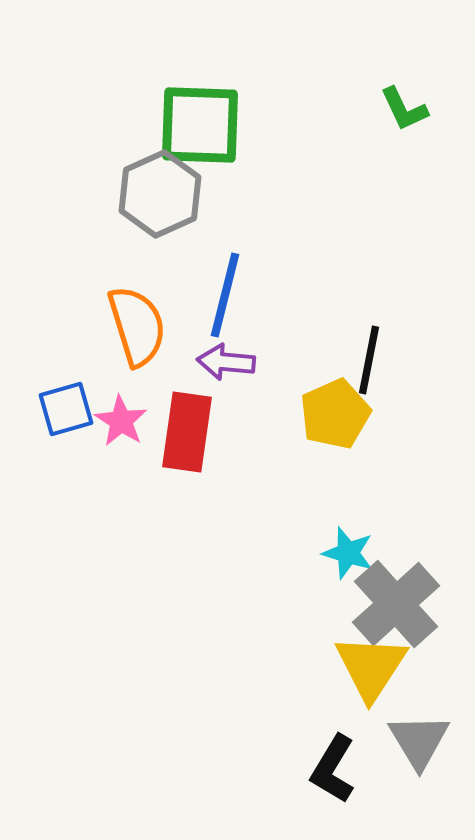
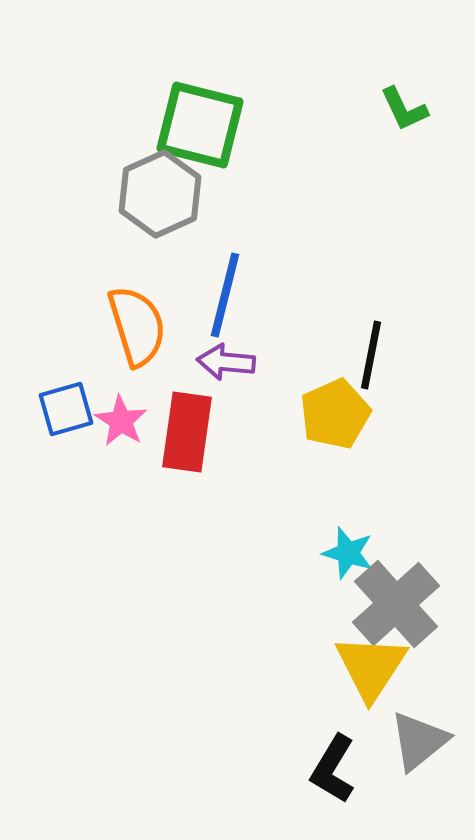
green square: rotated 12 degrees clockwise
black line: moved 2 px right, 5 px up
gray triangle: rotated 22 degrees clockwise
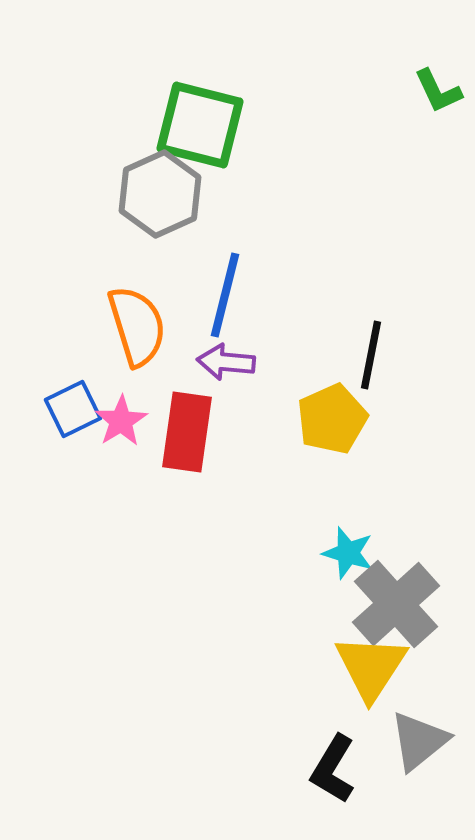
green L-shape: moved 34 px right, 18 px up
blue square: moved 7 px right; rotated 10 degrees counterclockwise
yellow pentagon: moved 3 px left, 5 px down
pink star: rotated 8 degrees clockwise
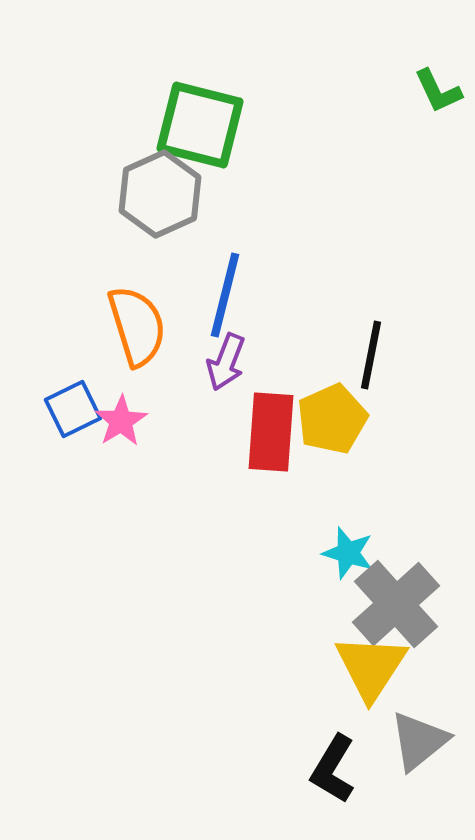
purple arrow: rotated 74 degrees counterclockwise
red rectangle: moved 84 px right; rotated 4 degrees counterclockwise
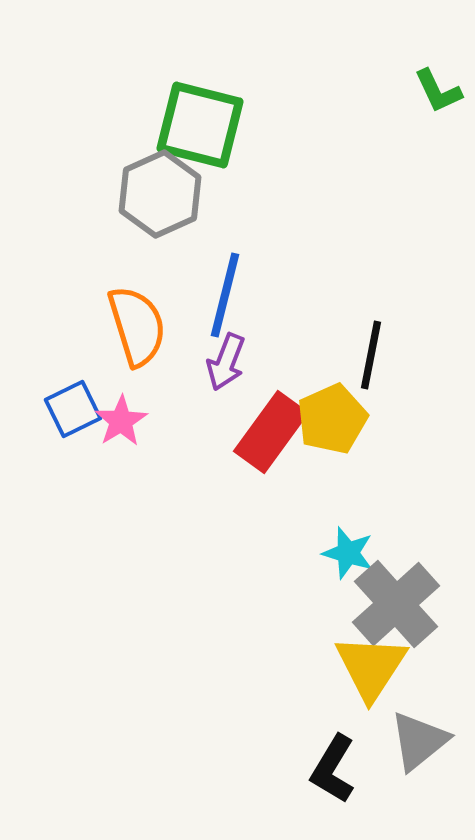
red rectangle: rotated 32 degrees clockwise
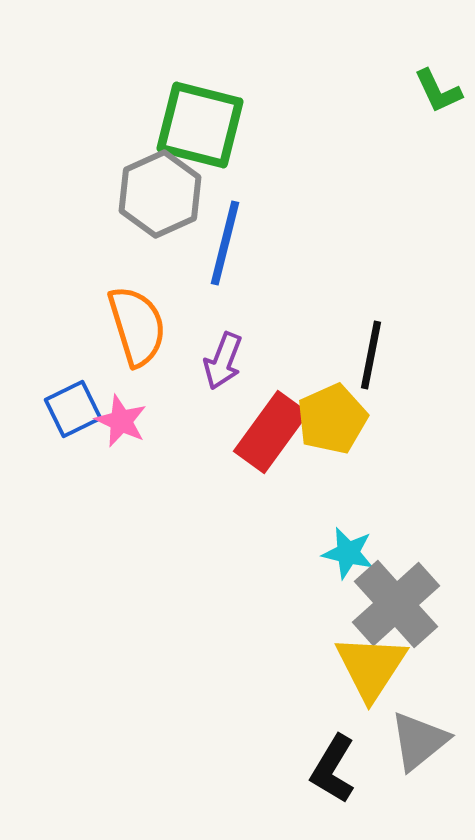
blue line: moved 52 px up
purple arrow: moved 3 px left, 1 px up
pink star: rotated 16 degrees counterclockwise
cyan star: rotated 4 degrees counterclockwise
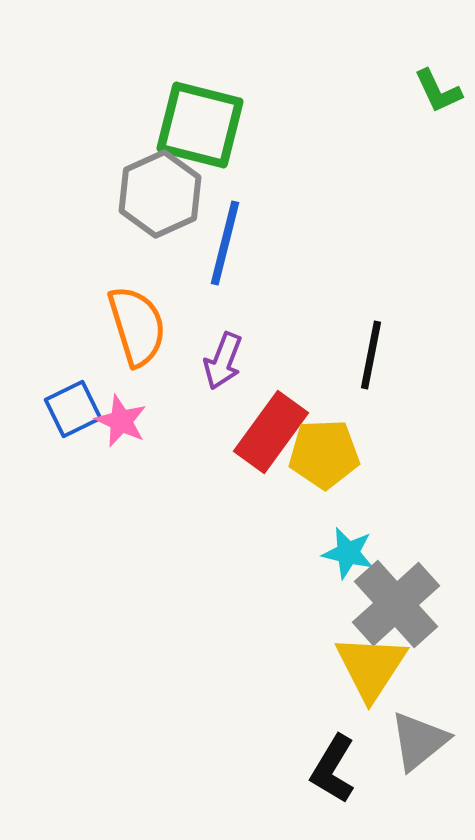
yellow pentagon: moved 8 px left, 35 px down; rotated 22 degrees clockwise
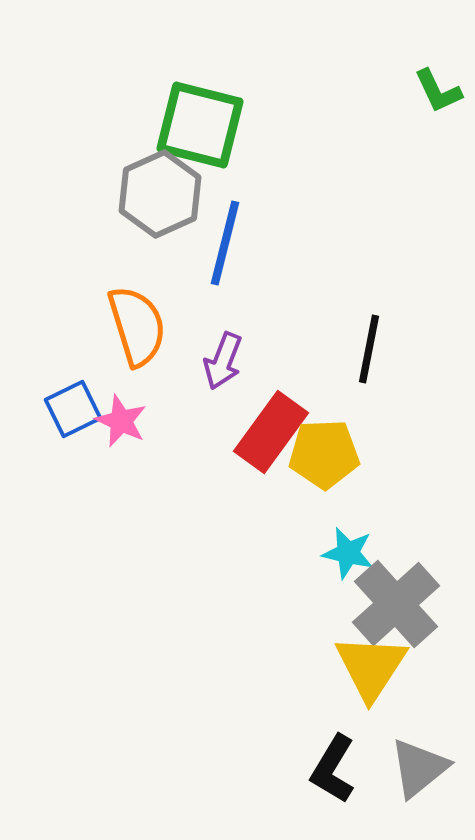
black line: moved 2 px left, 6 px up
gray triangle: moved 27 px down
